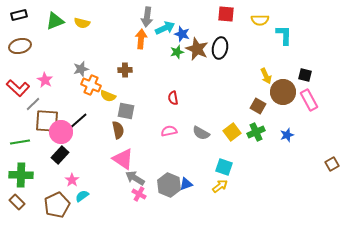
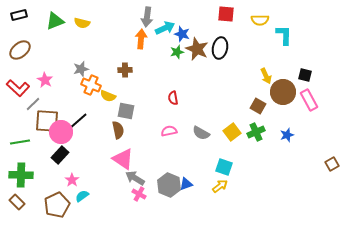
brown ellipse at (20, 46): moved 4 px down; rotated 25 degrees counterclockwise
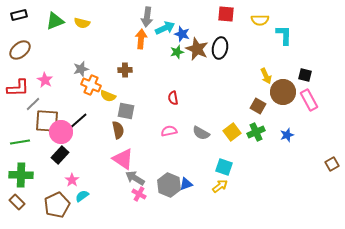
red L-shape at (18, 88): rotated 45 degrees counterclockwise
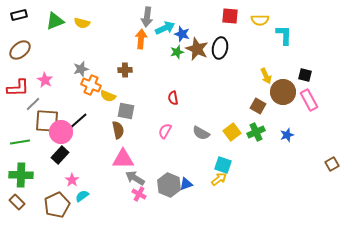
red square at (226, 14): moved 4 px right, 2 px down
pink semicircle at (169, 131): moved 4 px left; rotated 49 degrees counterclockwise
pink triangle at (123, 159): rotated 35 degrees counterclockwise
cyan square at (224, 167): moved 1 px left, 2 px up
yellow arrow at (220, 186): moved 1 px left, 7 px up
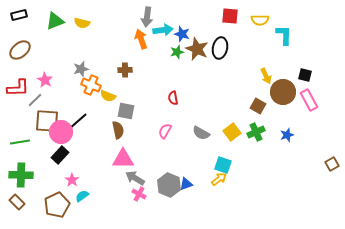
cyan arrow at (165, 28): moved 2 px left, 2 px down; rotated 18 degrees clockwise
orange arrow at (141, 39): rotated 24 degrees counterclockwise
gray line at (33, 104): moved 2 px right, 4 px up
